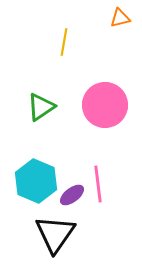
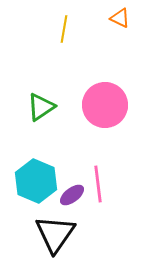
orange triangle: rotated 40 degrees clockwise
yellow line: moved 13 px up
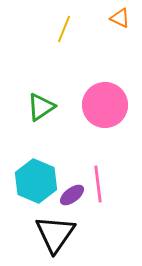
yellow line: rotated 12 degrees clockwise
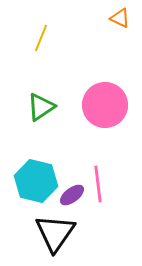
yellow line: moved 23 px left, 9 px down
cyan hexagon: rotated 9 degrees counterclockwise
black triangle: moved 1 px up
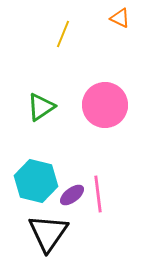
yellow line: moved 22 px right, 4 px up
pink line: moved 10 px down
black triangle: moved 7 px left
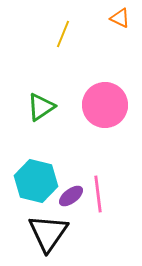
purple ellipse: moved 1 px left, 1 px down
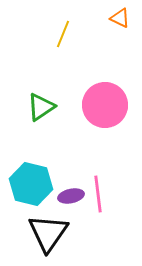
cyan hexagon: moved 5 px left, 3 px down
purple ellipse: rotated 25 degrees clockwise
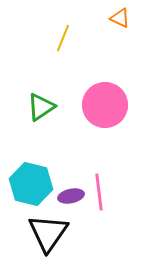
yellow line: moved 4 px down
pink line: moved 1 px right, 2 px up
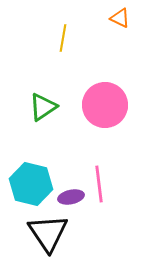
yellow line: rotated 12 degrees counterclockwise
green triangle: moved 2 px right
pink line: moved 8 px up
purple ellipse: moved 1 px down
black triangle: rotated 9 degrees counterclockwise
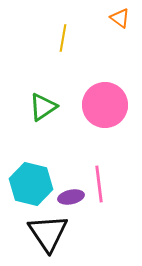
orange triangle: rotated 10 degrees clockwise
